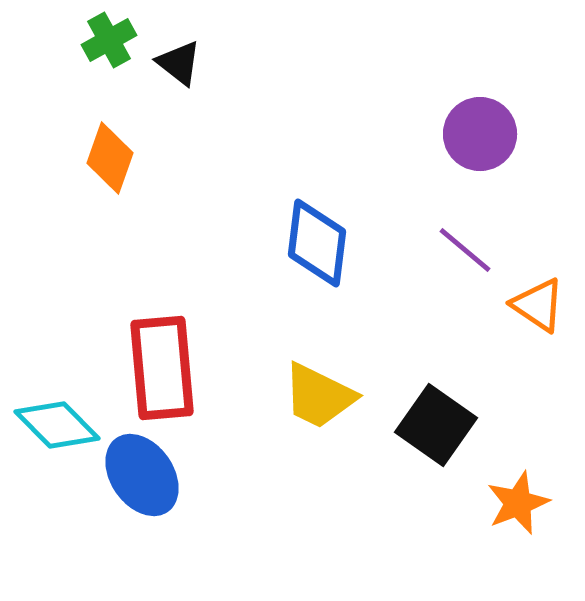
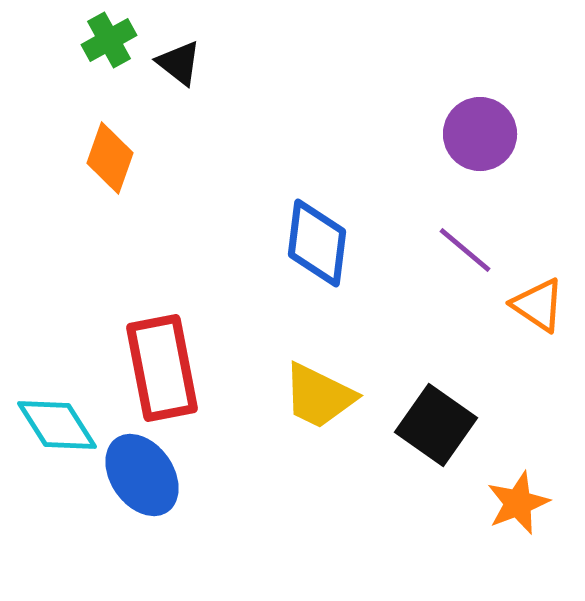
red rectangle: rotated 6 degrees counterclockwise
cyan diamond: rotated 12 degrees clockwise
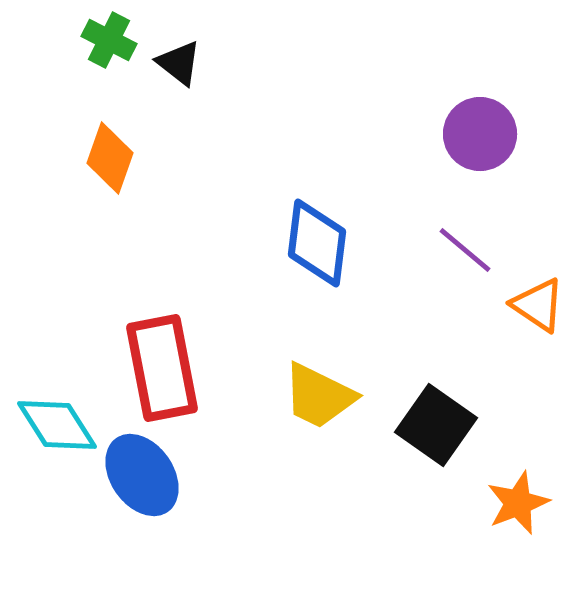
green cross: rotated 34 degrees counterclockwise
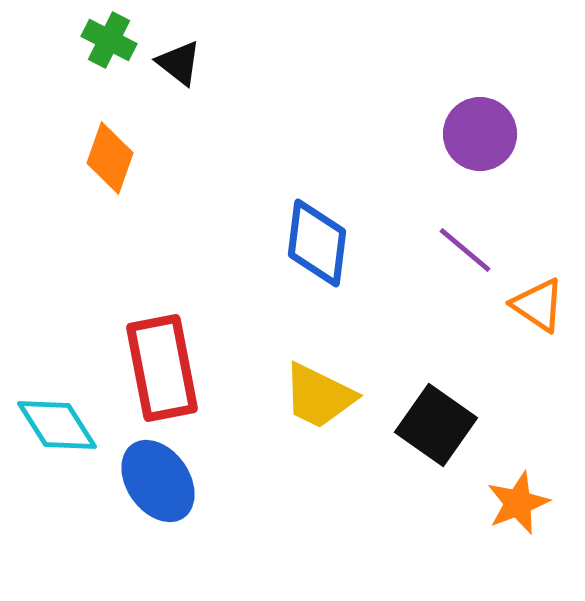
blue ellipse: moved 16 px right, 6 px down
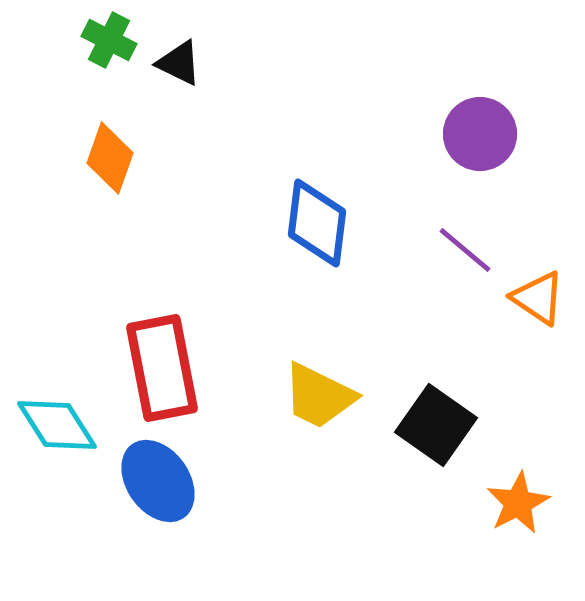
black triangle: rotated 12 degrees counterclockwise
blue diamond: moved 20 px up
orange triangle: moved 7 px up
orange star: rotated 6 degrees counterclockwise
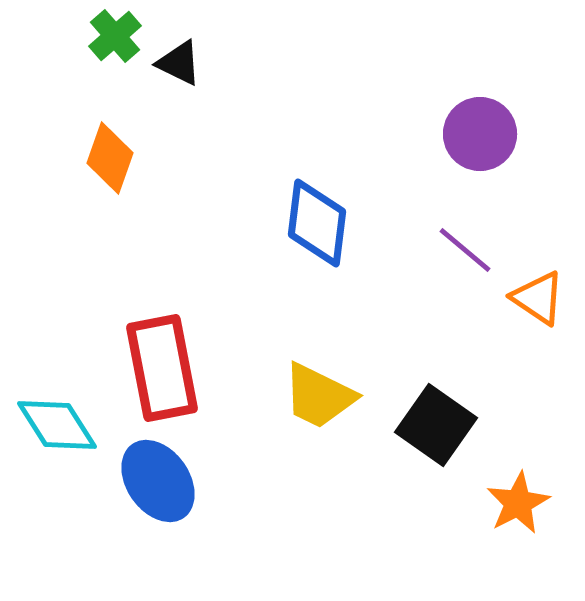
green cross: moved 6 px right, 4 px up; rotated 22 degrees clockwise
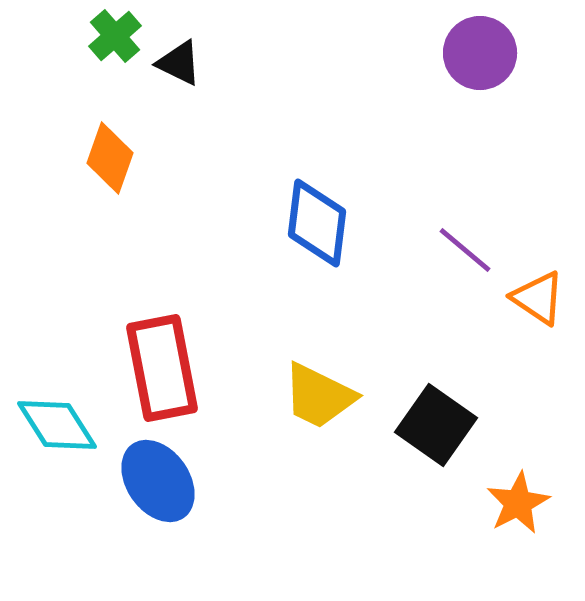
purple circle: moved 81 px up
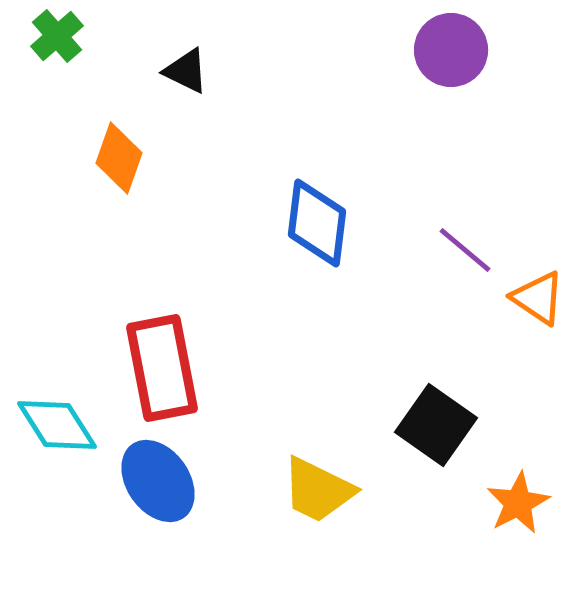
green cross: moved 58 px left
purple circle: moved 29 px left, 3 px up
black triangle: moved 7 px right, 8 px down
orange diamond: moved 9 px right
yellow trapezoid: moved 1 px left, 94 px down
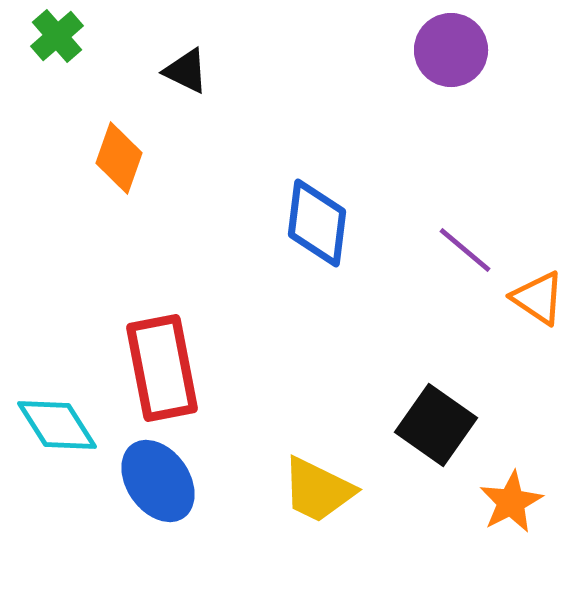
orange star: moved 7 px left, 1 px up
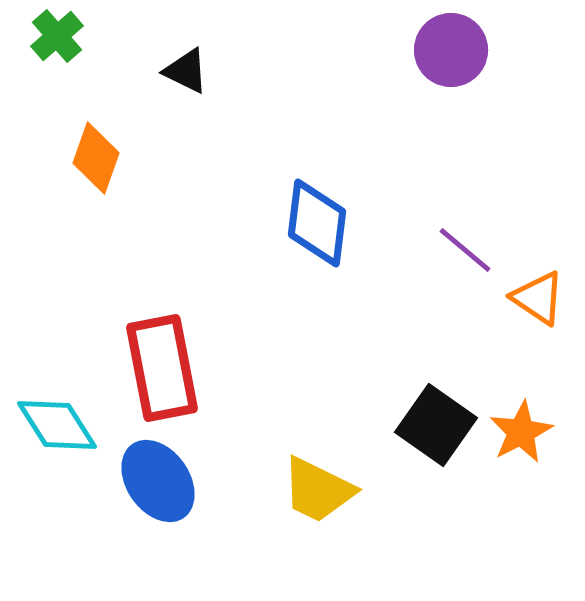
orange diamond: moved 23 px left
orange star: moved 10 px right, 70 px up
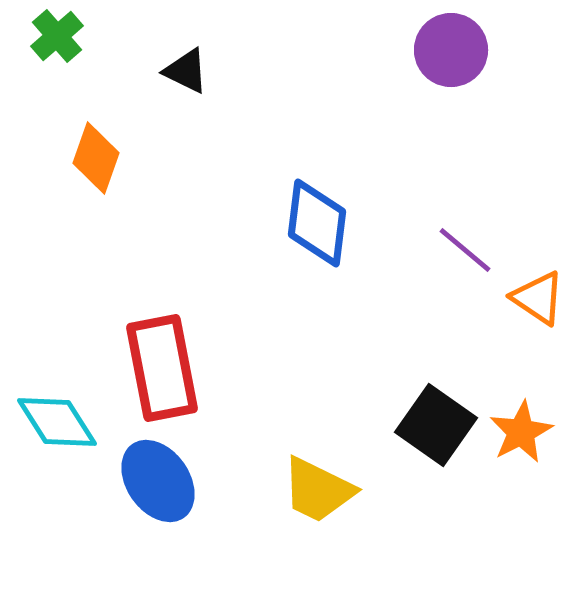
cyan diamond: moved 3 px up
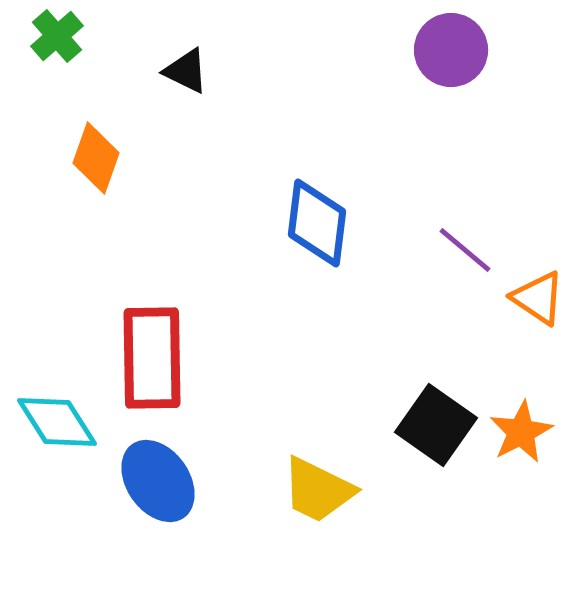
red rectangle: moved 10 px left, 10 px up; rotated 10 degrees clockwise
